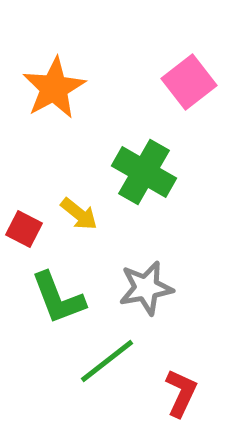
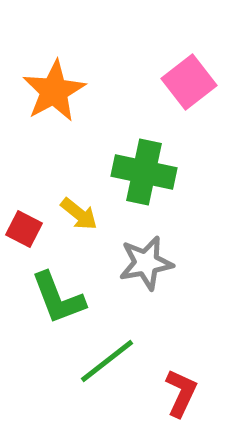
orange star: moved 3 px down
green cross: rotated 18 degrees counterclockwise
gray star: moved 25 px up
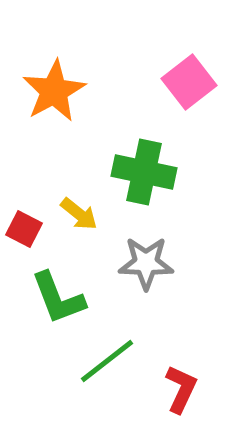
gray star: rotated 12 degrees clockwise
red L-shape: moved 4 px up
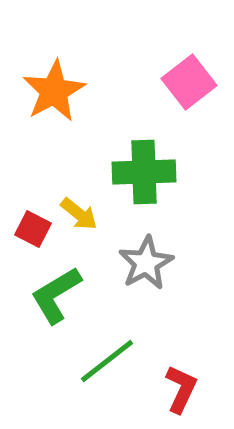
green cross: rotated 14 degrees counterclockwise
red square: moved 9 px right
gray star: rotated 30 degrees counterclockwise
green L-shape: moved 2 px left, 3 px up; rotated 80 degrees clockwise
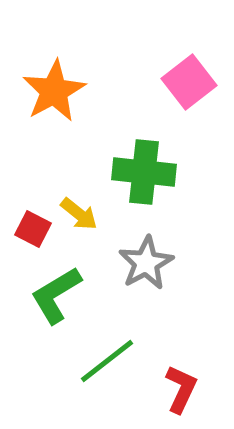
green cross: rotated 8 degrees clockwise
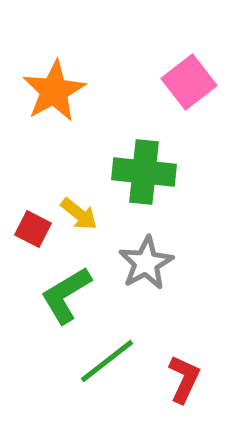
green L-shape: moved 10 px right
red L-shape: moved 3 px right, 10 px up
